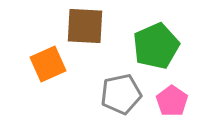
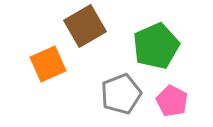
brown square: rotated 33 degrees counterclockwise
gray pentagon: rotated 9 degrees counterclockwise
pink pentagon: rotated 8 degrees counterclockwise
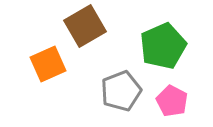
green pentagon: moved 7 px right
gray pentagon: moved 3 px up
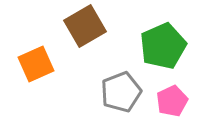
orange square: moved 12 px left
gray pentagon: moved 1 px down
pink pentagon: rotated 20 degrees clockwise
